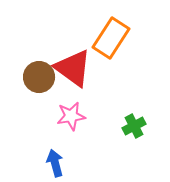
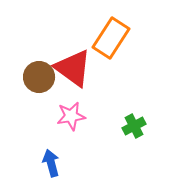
blue arrow: moved 4 px left
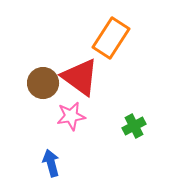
red triangle: moved 7 px right, 9 px down
brown circle: moved 4 px right, 6 px down
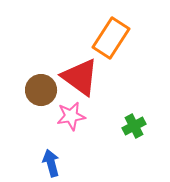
brown circle: moved 2 px left, 7 px down
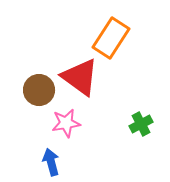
brown circle: moved 2 px left
pink star: moved 5 px left, 7 px down
green cross: moved 7 px right, 2 px up
blue arrow: moved 1 px up
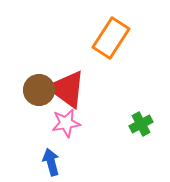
red triangle: moved 13 px left, 12 px down
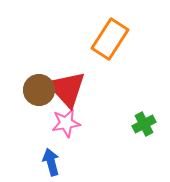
orange rectangle: moved 1 px left, 1 px down
red triangle: rotated 12 degrees clockwise
green cross: moved 3 px right
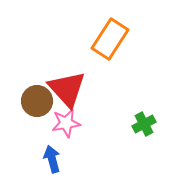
brown circle: moved 2 px left, 11 px down
blue arrow: moved 1 px right, 3 px up
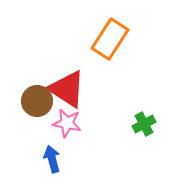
red triangle: rotated 15 degrees counterclockwise
pink star: moved 1 px right; rotated 20 degrees clockwise
